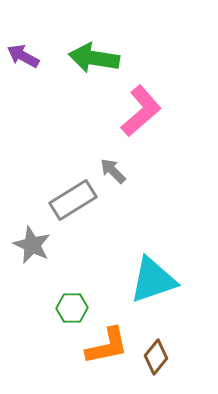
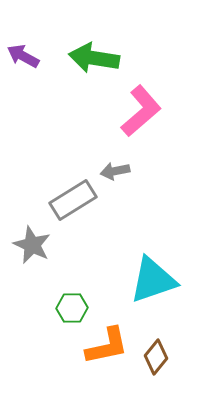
gray arrow: moved 2 px right; rotated 56 degrees counterclockwise
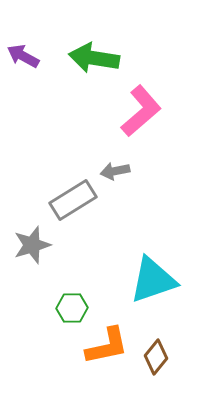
gray star: rotated 30 degrees clockwise
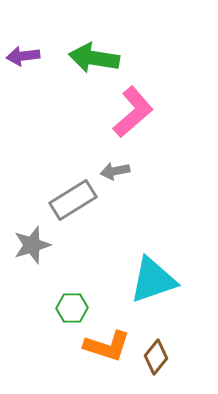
purple arrow: rotated 36 degrees counterclockwise
pink L-shape: moved 8 px left, 1 px down
orange L-shape: rotated 30 degrees clockwise
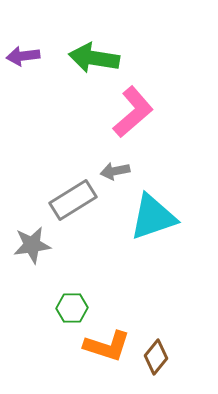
gray star: rotated 9 degrees clockwise
cyan triangle: moved 63 px up
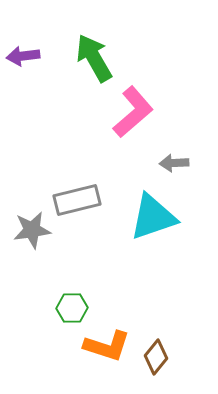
green arrow: rotated 51 degrees clockwise
gray arrow: moved 59 px right, 8 px up; rotated 8 degrees clockwise
gray rectangle: moved 4 px right; rotated 18 degrees clockwise
gray star: moved 15 px up
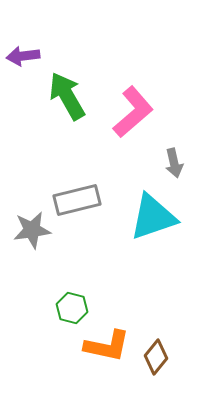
green arrow: moved 27 px left, 38 px down
gray arrow: rotated 100 degrees counterclockwise
green hexagon: rotated 16 degrees clockwise
orange L-shape: rotated 6 degrees counterclockwise
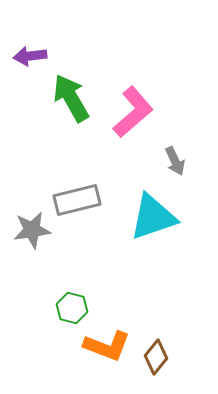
purple arrow: moved 7 px right
green arrow: moved 4 px right, 2 px down
gray arrow: moved 1 px right, 2 px up; rotated 12 degrees counterclockwise
orange L-shape: rotated 9 degrees clockwise
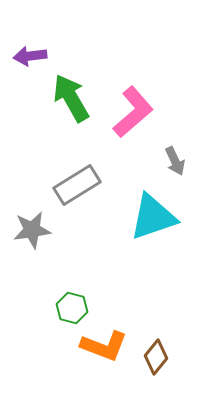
gray rectangle: moved 15 px up; rotated 18 degrees counterclockwise
orange L-shape: moved 3 px left
